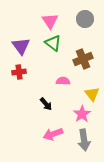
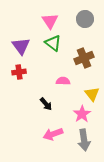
brown cross: moved 1 px right, 1 px up
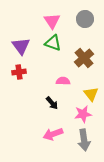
pink triangle: moved 2 px right
green triangle: rotated 18 degrees counterclockwise
brown cross: rotated 18 degrees counterclockwise
yellow triangle: moved 1 px left
black arrow: moved 6 px right, 1 px up
pink star: moved 1 px right; rotated 24 degrees clockwise
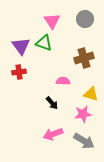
green triangle: moved 9 px left
brown cross: rotated 24 degrees clockwise
yellow triangle: rotated 35 degrees counterclockwise
gray arrow: moved 1 px down; rotated 50 degrees counterclockwise
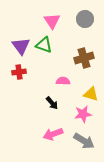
green triangle: moved 2 px down
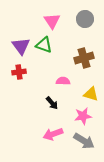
pink star: moved 2 px down
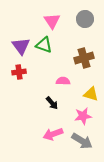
gray arrow: moved 2 px left
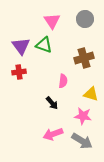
pink semicircle: rotated 96 degrees clockwise
pink star: rotated 18 degrees clockwise
